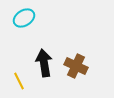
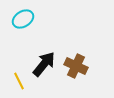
cyan ellipse: moved 1 px left, 1 px down
black arrow: moved 1 px down; rotated 48 degrees clockwise
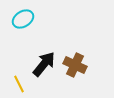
brown cross: moved 1 px left, 1 px up
yellow line: moved 3 px down
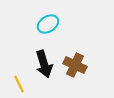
cyan ellipse: moved 25 px right, 5 px down
black arrow: rotated 124 degrees clockwise
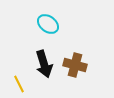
cyan ellipse: rotated 70 degrees clockwise
brown cross: rotated 10 degrees counterclockwise
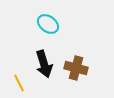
brown cross: moved 1 px right, 3 px down
yellow line: moved 1 px up
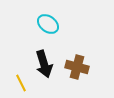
brown cross: moved 1 px right, 1 px up
yellow line: moved 2 px right
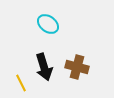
black arrow: moved 3 px down
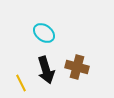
cyan ellipse: moved 4 px left, 9 px down
black arrow: moved 2 px right, 3 px down
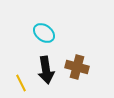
black arrow: rotated 8 degrees clockwise
